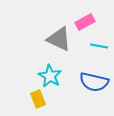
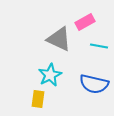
cyan star: moved 1 px up; rotated 15 degrees clockwise
blue semicircle: moved 2 px down
yellow rectangle: rotated 30 degrees clockwise
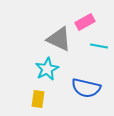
cyan star: moved 3 px left, 6 px up
blue semicircle: moved 8 px left, 4 px down
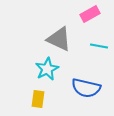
pink rectangle: moved 5 px right, 8 px up
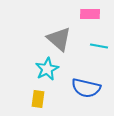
pink rectangle: rotated 30 degrees clockwise
gray triangle: rotated 16 degrees clockwise
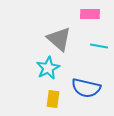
cyan star: moved 1 px right, 1 px up
yellow rectangle: moved 15 px right
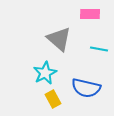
cyan line: moved 3 px down
cyan star: moved 3 px left, 5 px down
yellow rectangle: rotated 36 degrees counterclockwise
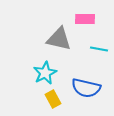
pink rectangle: moved 5 px left, 5 px down
gray triangle: rotated 28 degrees counterclockwise
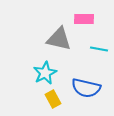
pink rectangle: moved 1 px left
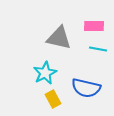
pink rectangle: moved 10 px right, 7 px down
gray triangle: moved 1 px up
cyan line: moved 1 px left
